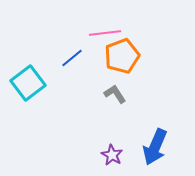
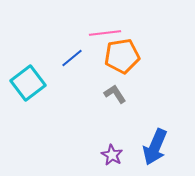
orange pentagon: rotated 12 degrees clockwise
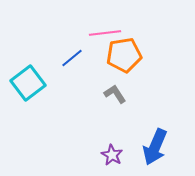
orange pentagon: moved 2 px right, 1 px up
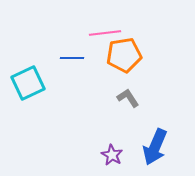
blue line: rotated 40 degrees clockwise
cyan square: rotated 12 degrees clockwise
gray L-shape: moved 13 px right, 4 px down
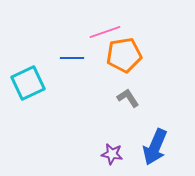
pink line: moved 1 px up; rotated 12 degrees counterclockwise
purple star: moved 1 px up; rotated 20 degrees counterclockwise
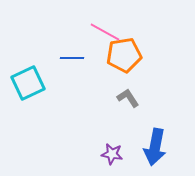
pink line: rotated 48 degrees clockwise
blue arrow: rotated 12 degrees counterclockwise
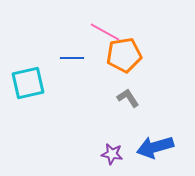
cyan square: rotated 12 degrees clockwise
blue arrow: rotated 63 degrees clockwise
